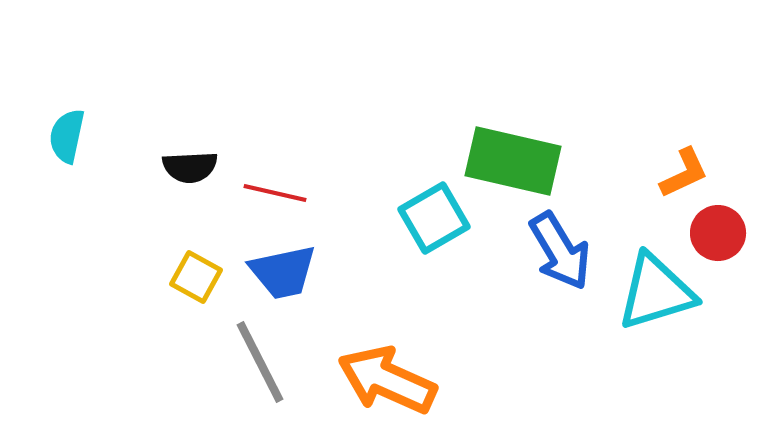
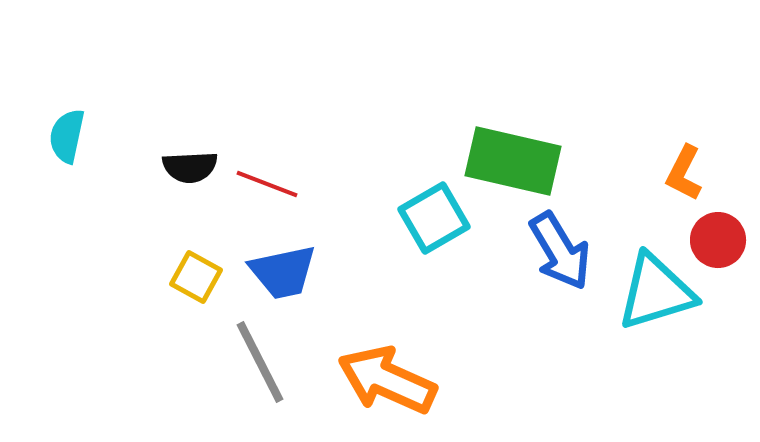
orange L-shape: rotated 142 degrees clockwise
red line: moved 8 px left, 9 px up; rotated 8 degrees clockwise
red circle: moved 7 px down
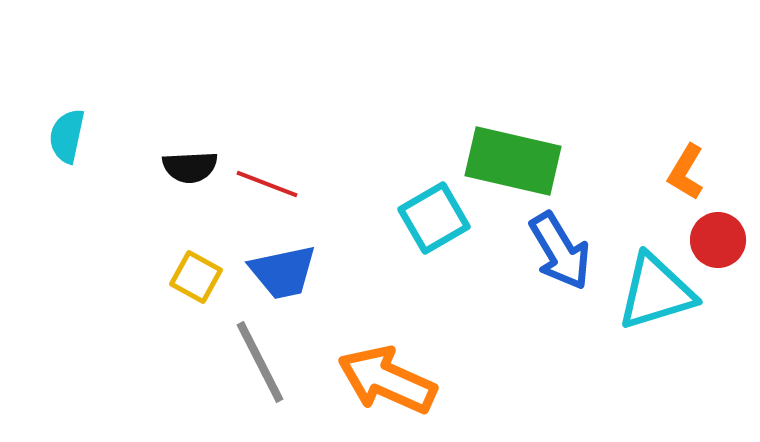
orange L-shape: moved 2 px right, 1 px up; rotated 4 degrees clockwise
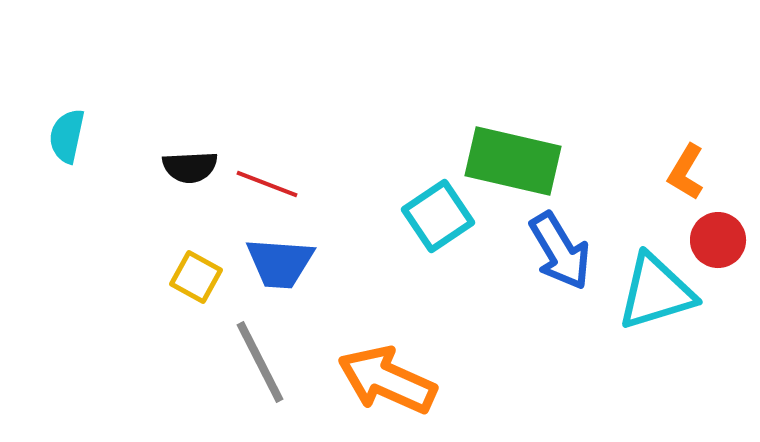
cyan square: moved 4 px right, 2 px up; rotated 4 degrees counterclockwise
blue trapezoid: moved 3 px left, 9 px up; rotated 16 degrees clockwise
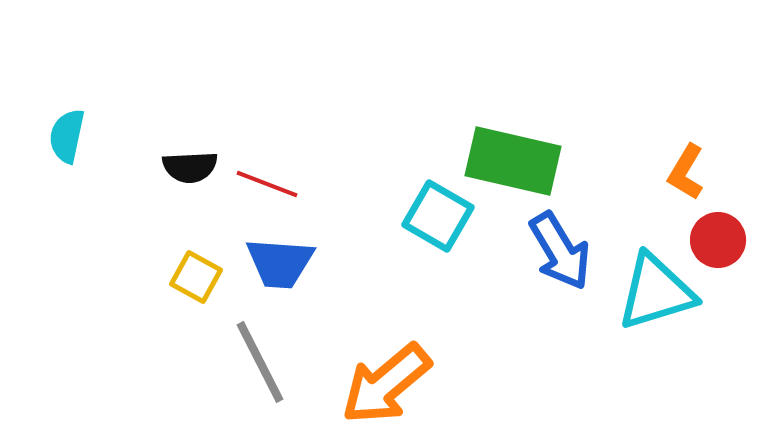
cyan square: rotated 26 degrees counterclockwise
orange arrow: moved 1 px left, 4 px down; rotated 64 degrees counterclockwise
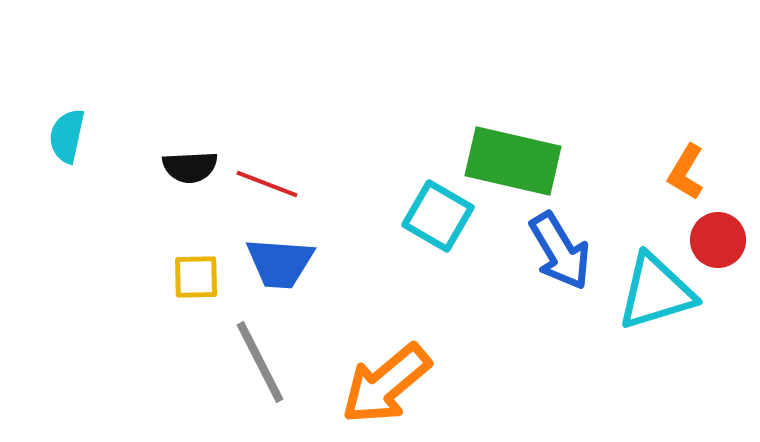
yellow square: rotated 30 degrees counterclockwise
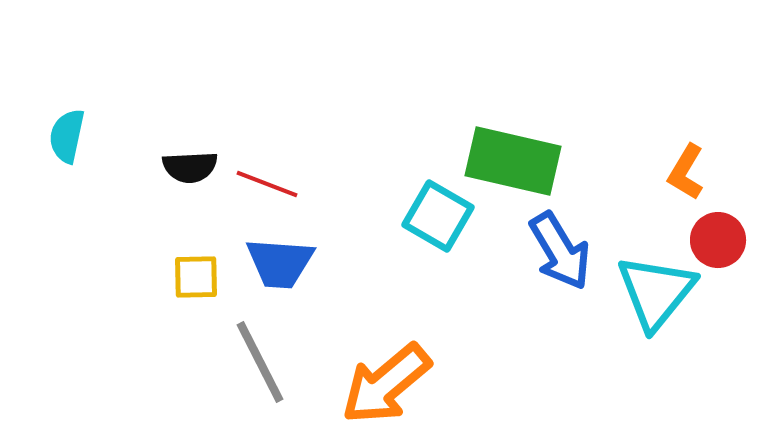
cyan triangle: rotated 34 degrees counterclockwise
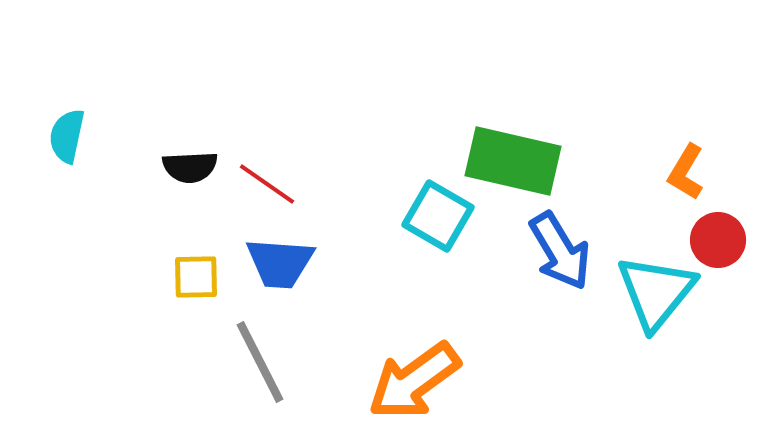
red line: rotated 14 degrees clockwise
orange arrow: moved 28 px right, 3 px up; rotated 4 degrees clockwise
